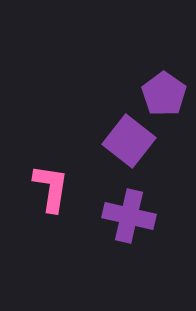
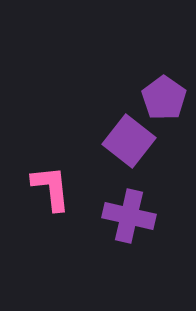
purple pentagon: moved 4 px down
pink L-shape: rotated 15 degrees counterclockwise
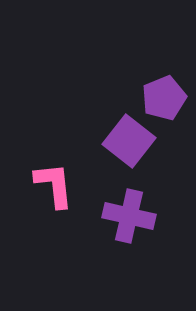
purple pentagon: rotated 15 degrees clockwise
pink L-shape: moved 3 px right, 3 px up
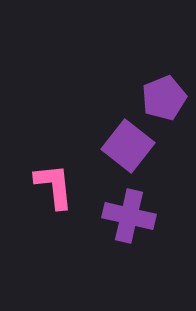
purple square: moved 1 px left, 5 px down
pink L-shape: moved 1 px down
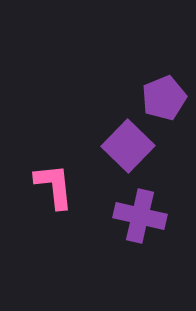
purple square: rotated 6 degrees clockwise
purple cross: moved 11 px right
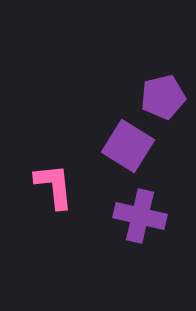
purple pentagon: moved 1 px left, 1 px up; rotated 9 degrees clockwise
purple square: rotated 12 degrees counterclockwise
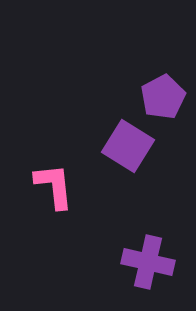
purple pentagon: rotated 15 degrees counterclockwise
purple cross: moved 8 px right, 46 px down
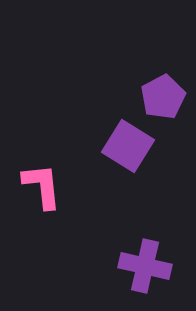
pink L-shape: moved 12 px left
purple cross: moved 3 px left, 4 px down
